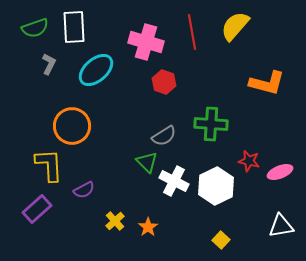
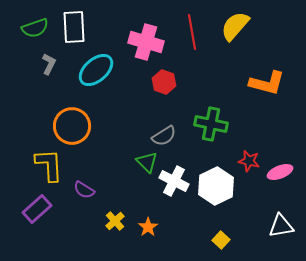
green cross: rotated 8 degrees clockwise
purple semicircle: rotated 60 degrees clockwise
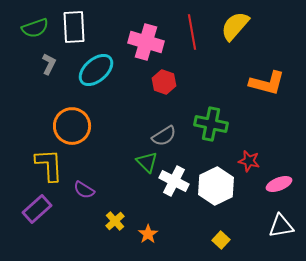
pink ellipse: moved 1 px left, 12 px down
orange star: moved 7 px down
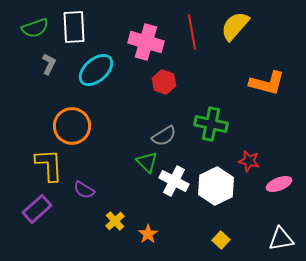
white triangle: moved 13 px down
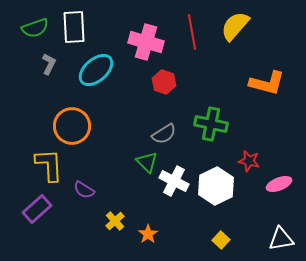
gray semicircle: moved 2 px up
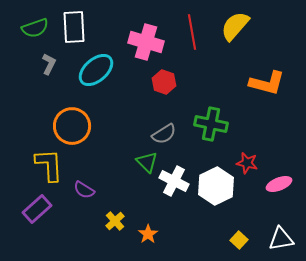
red star: moved 2 px left, 2 px down
yellow square: moved 18 px right
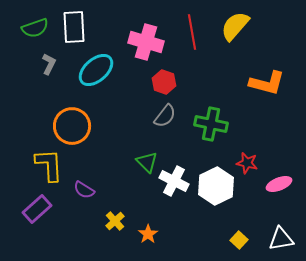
gray semicircle: moved 1 px right, 18 px up; rotated 20 degrees counterclockwise
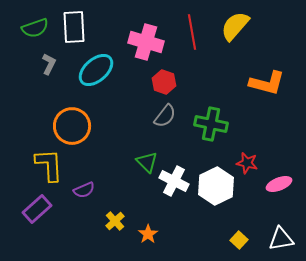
purple semicircle: rotated 55 degrees counterclockwise
